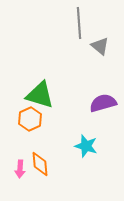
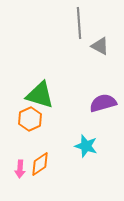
gray triangle: rotated 12 degrees counterclockwise
orange diamond: rotated 60 degrees clockwise
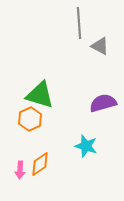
pink arrow: moved 1 px down
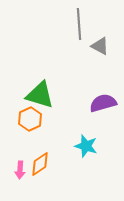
gray line: moved 1 px down
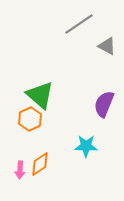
gray line: rotated 60 degrees clockwise
gray triangle: moved 7 px right
green triangle: rotated 24 degrees clockwise
purple semicircle: moved 1 px right, 1 px down; rotated 52 degrees counterclockwise
cyan star: rotated 15 degrees counterclockwise
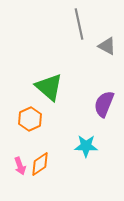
gray line: rotated 68 degrees counterclockwise
green triangle: moved 9 px right, 8 px up
pink arrow: moved 4 px up; rotated 24 degrees counterclockwise
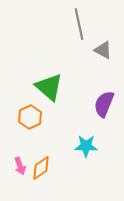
gray triangle: moved 4 px left, 4 px down
orange hexagon: moved 2 px up
orange diamond: moved 1 px right, 4 px down
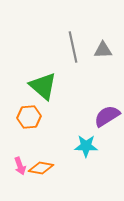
gray line: moved 6 px left, 23 px down
gray triangle: rotated 30 degrees counterclockwise
green triangle: moved 6 px left, 1 px up
purple semicircle: moved 3 px right, 12 px down; rotated 36 degrees clockwise
orange hexagon: moved 1 px left; rotated 20 degrees clockwise
orange diamond: rotated 45 degrees clockwise
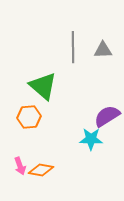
gray line: rotated 12 degrees clockwise
cyan star: moved 5 px right, 7 px up
orange diamond: moved 2 px down
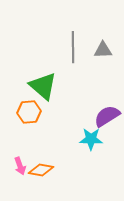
orange hexagon: moved 5 px up
